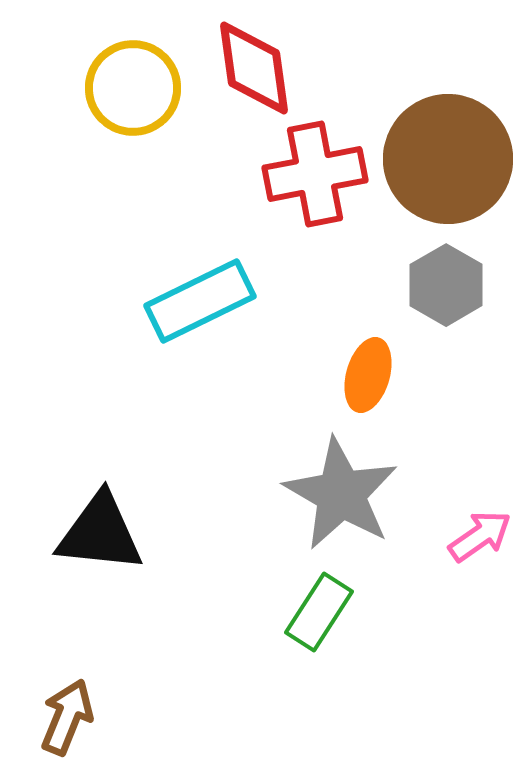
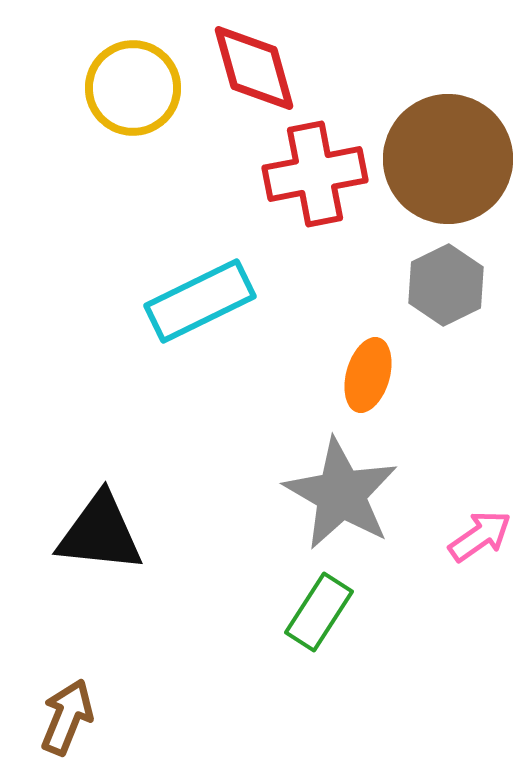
red diamond: rotated 8 degrees counterclockwise
gray hexagon: rotated 4 degrees clockwise
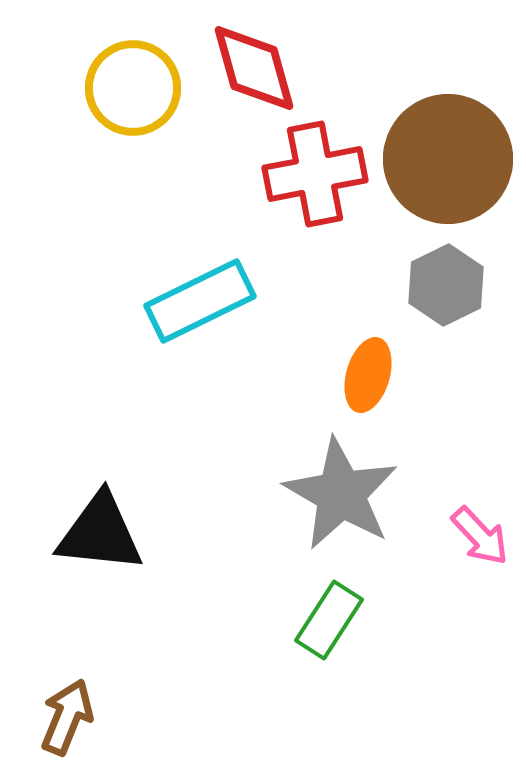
pink arrow: rotated 82 degrees clockwise
green rectangle: moved 10 px right, 8 px down
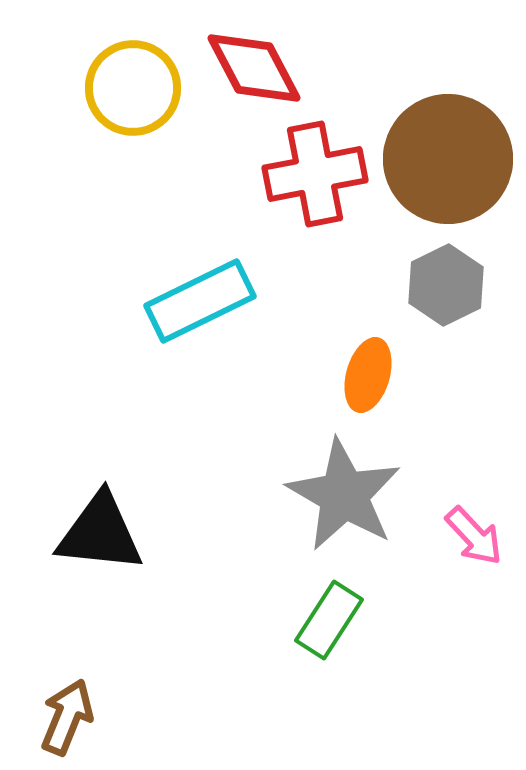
red diamond: rotated 12 degrees counterclockwise
gray star: moved 3 px right, 1 px down
pink arrow: moved 6 px left
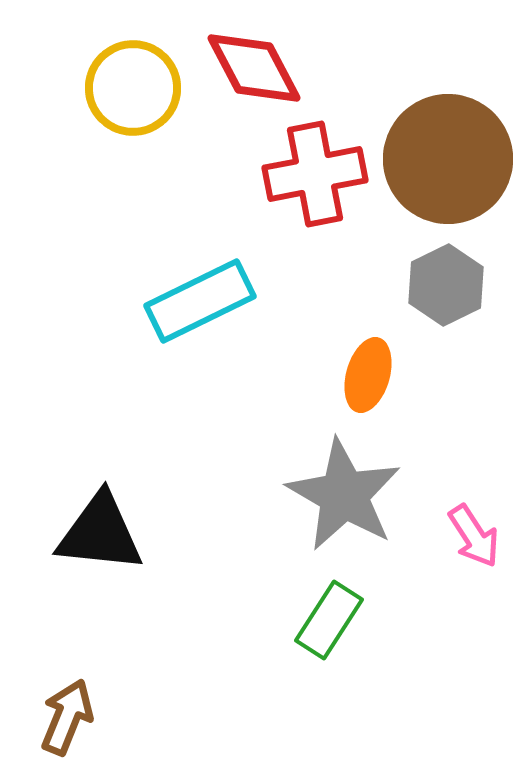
pink arrow: rotated 10 degrees clockwise
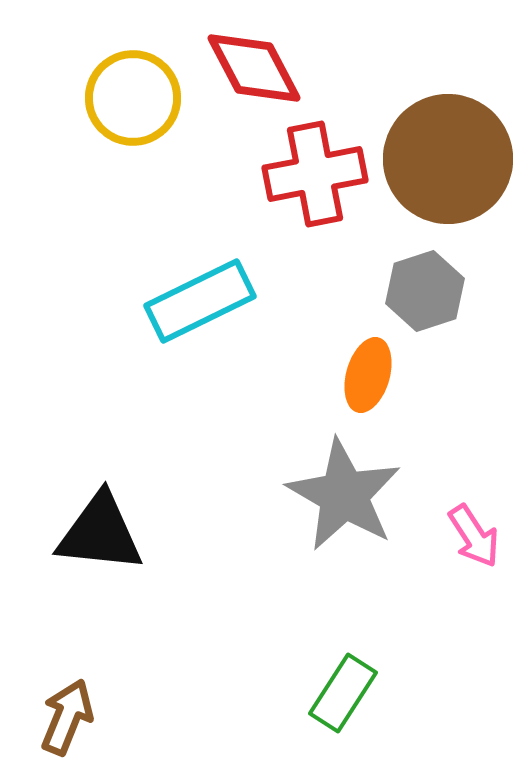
yellow circle: moved 10 px down
gray hexagon: moved 21 px left, 6 px down; rotated 8 degrees clockwise
green rectangle: moved 14 px right, 73 px down
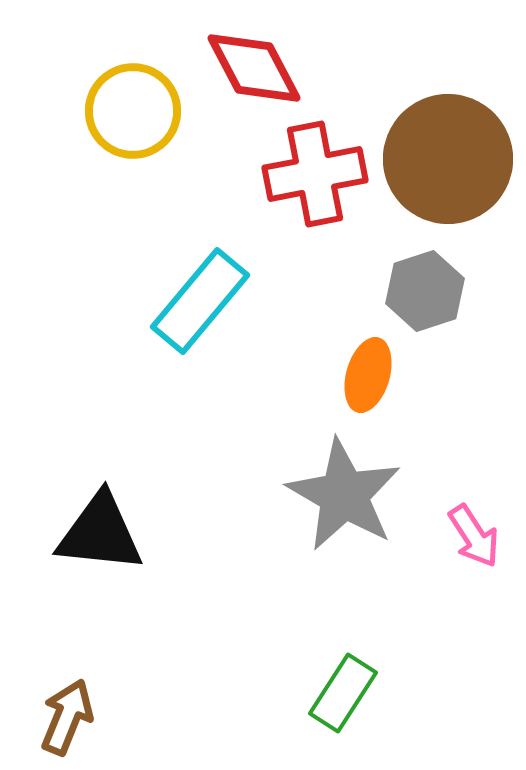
yellow circle: moved 13 px down
cyan rectangle: rotated 24 degrees counterclockwise
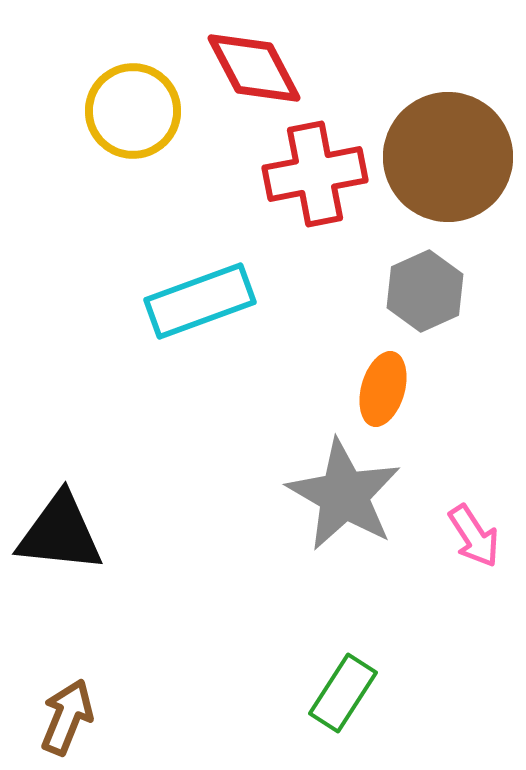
brown circle: moved 2 px up
gray hexagon: rotated 6 degrees counterclockwise
cyan rectangle: rotated 30 degrees clockwise
orange ellipse: moved 15 px right, 14 px down
black triangle: moved 40 px left
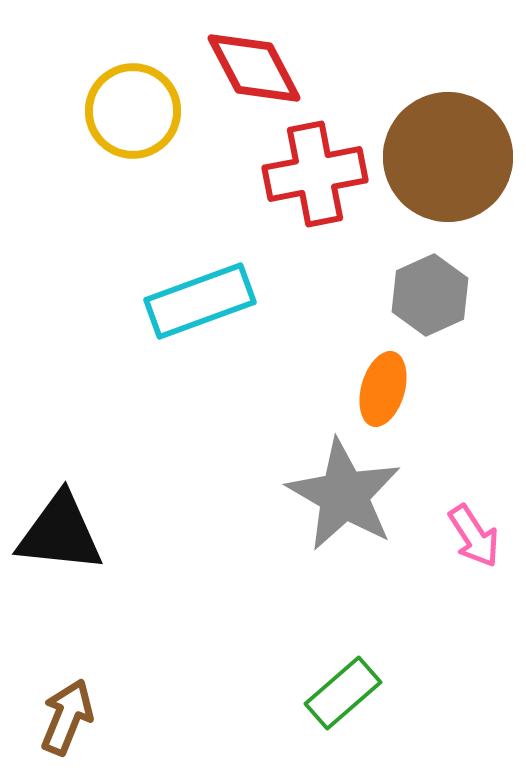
gray hexagon: moved 5 px right, 4 px down
green rectangle: rotated 16 degrees clockwise
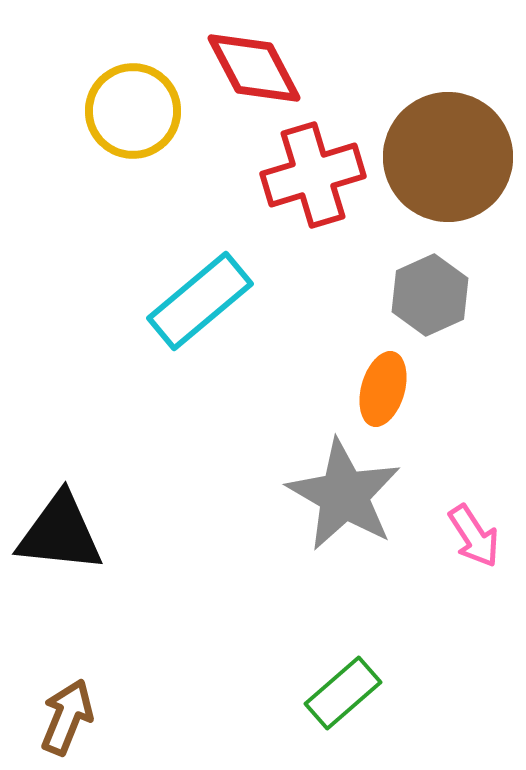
red cross: moved 2 px left, 1 px down; rotated 6 degrees counterclockwise
cyan rectangle: rotated 20 degrees counterclockwise
